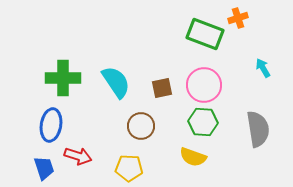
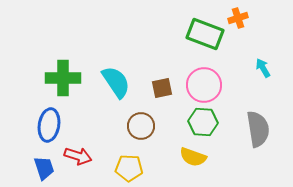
blue ellipse: moved 2 px left
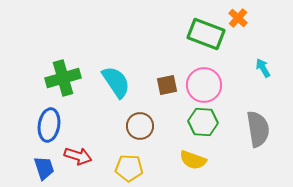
orange cross: rotated 30 degrees counterclockwise
green rectangle: moved 1 px right
green cross: rotated 16 degrees counterclockwise
brown square: moved 5 px right, 3 px up
brown circle: moved 1 px left
yellow semicircle: moved 3 px down
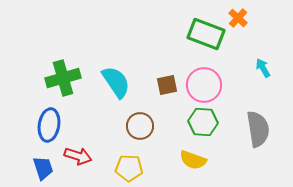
blue trapezoid: moved 1 px left
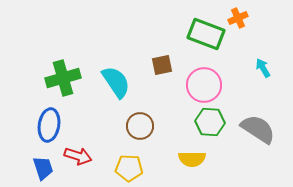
orange cross: rotated 24 degrees clockwise
brown square: moved 5 px left, 20 px up
green hexagon: moved 7 px right
gray semicircle: rotated 48 degrees counterclockwise
yellow semicircle: moved 1 px left, 1 px up; rotated 20 degrees counterclockwise
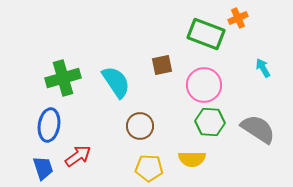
red arrow: rotated 52 degrees counterclockwise
yellow pentagon: moved 20 px right
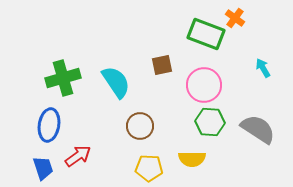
orange cross: moved 3 px left; rotated 30 degrees counterclockwise
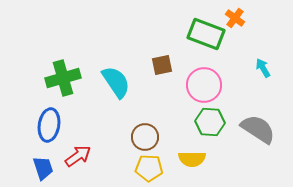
brown circle: moved 5 px right, 11 px down
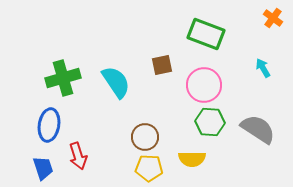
orange cross: moved 38 px right
red arrow: rotated 108 degrees clockwise
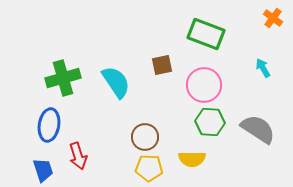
blue trapezoid: moved 2 px down
